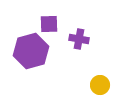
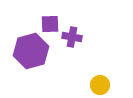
purple square: moved 1 px right
purple cross: moved 7 px left, 2 px up
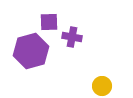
purple square: moved 1 px left, 2 px up
yellow circle: moved 2 px right, 1 px down
